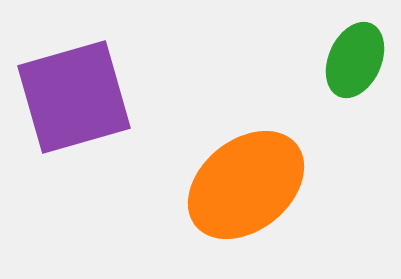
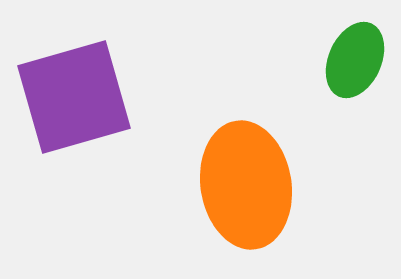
orange ellipse: rotated 60 degrees counterclockwise
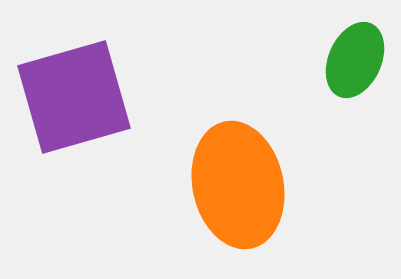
orange ellipse: moved 8 px left; rotated 3 degrees counterclockwise
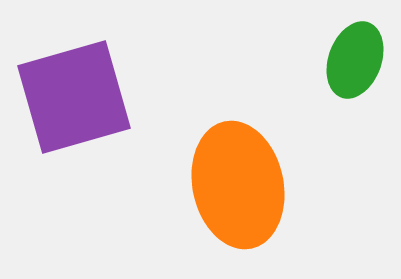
green ellipse: rotated 4 degrees counterclockwise
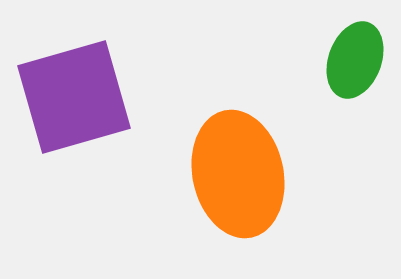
orange ellipse: moved 11 px up
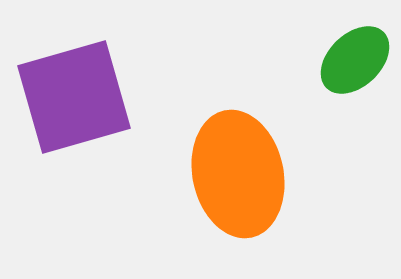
green ellipse: rotated 26 degrees clockwise
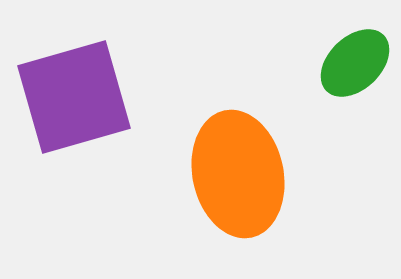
green ellipse: moved 3 px down
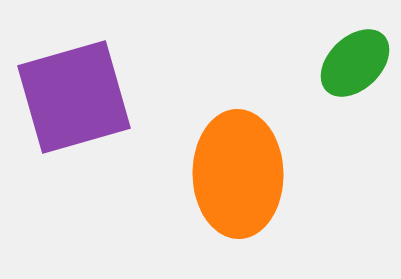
orange ellipse: rotated 11 degrees clockwise
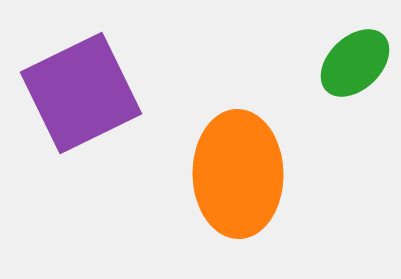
purple square: moved 7 px right, 4 px up; rotated 10 degrees counterclockwise
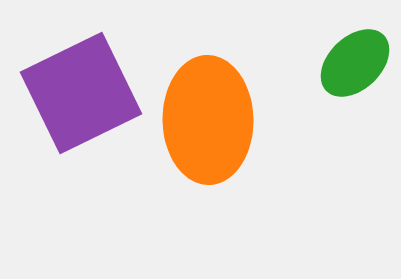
orange ellipse: moved 30 px left, 54 px up
